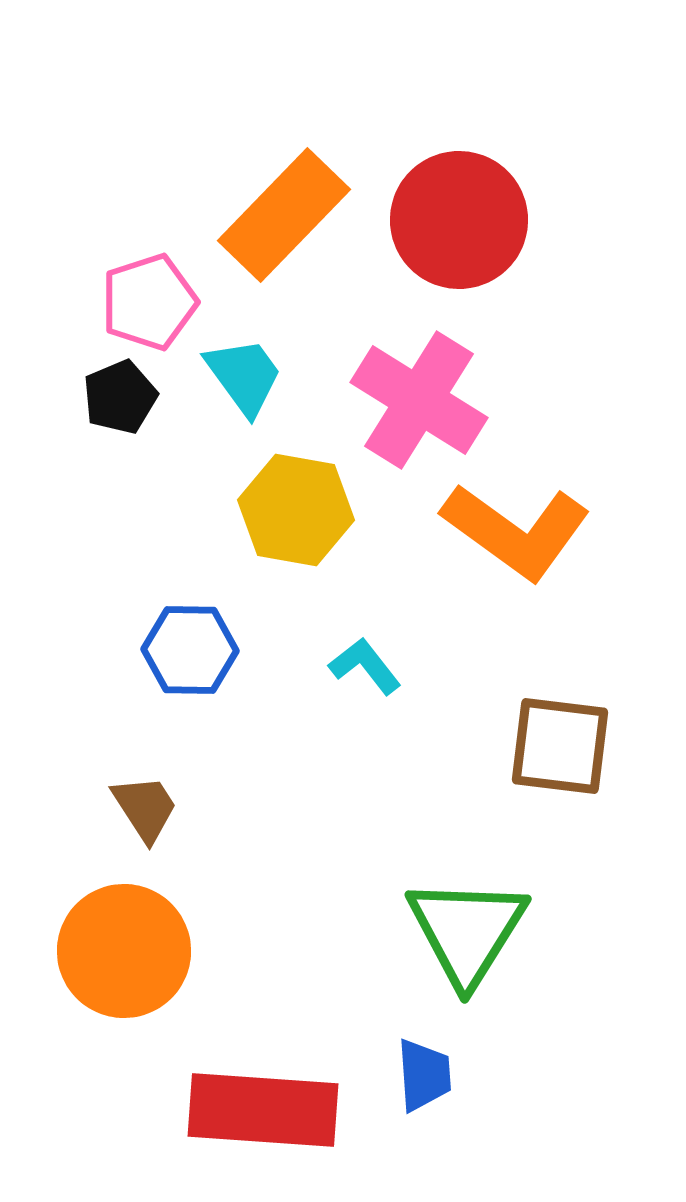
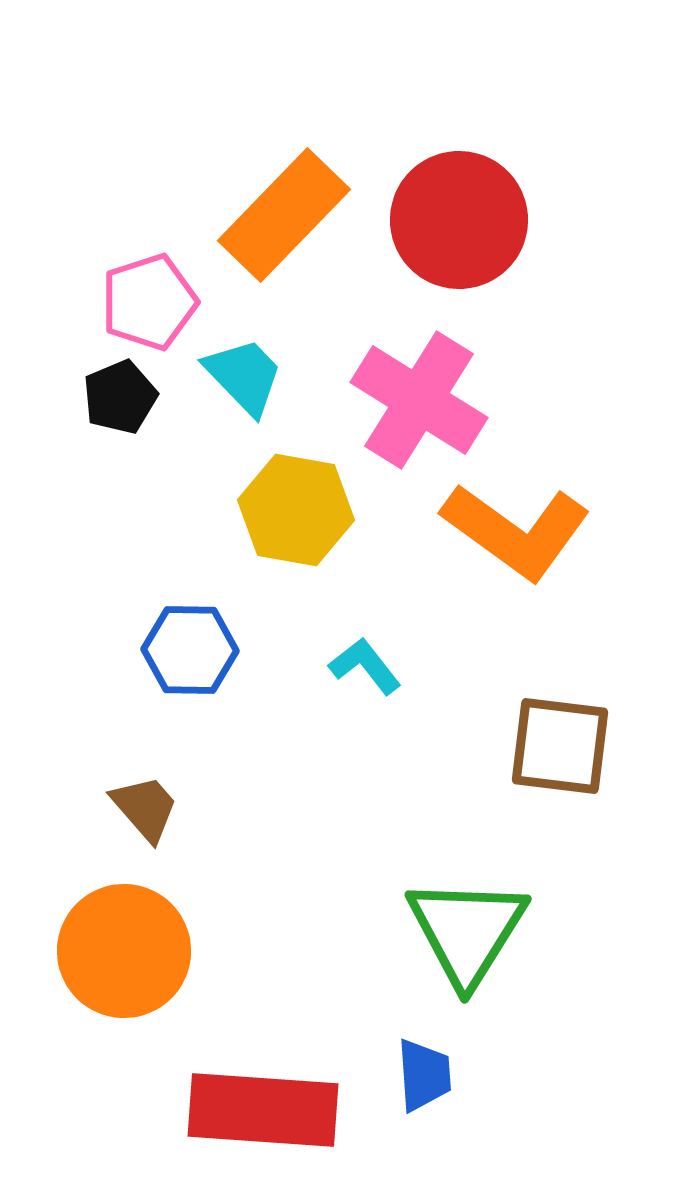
cyan trapezoid: rotated 8 degrees counterclockwise
brown trapezoid: rotated 8 degrees counterclockwise
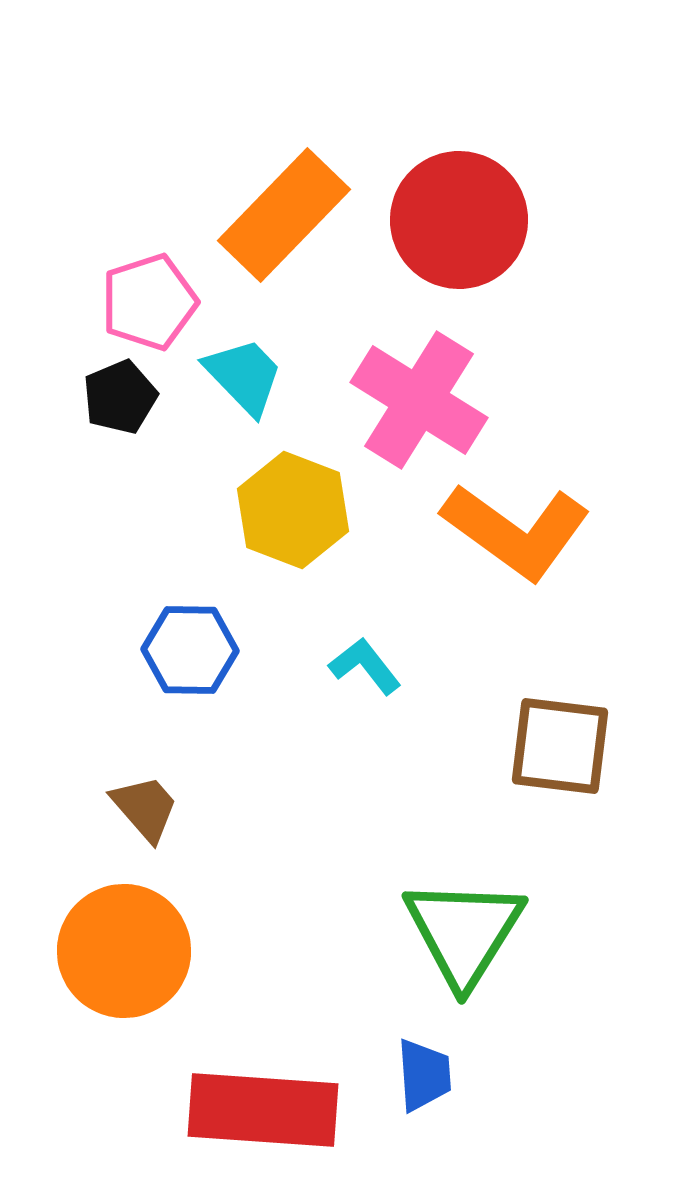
yellow hexagon: moved 3 px left; rotated 11 degrees clockwise
green triangle: moved 3 px left, 1 px down
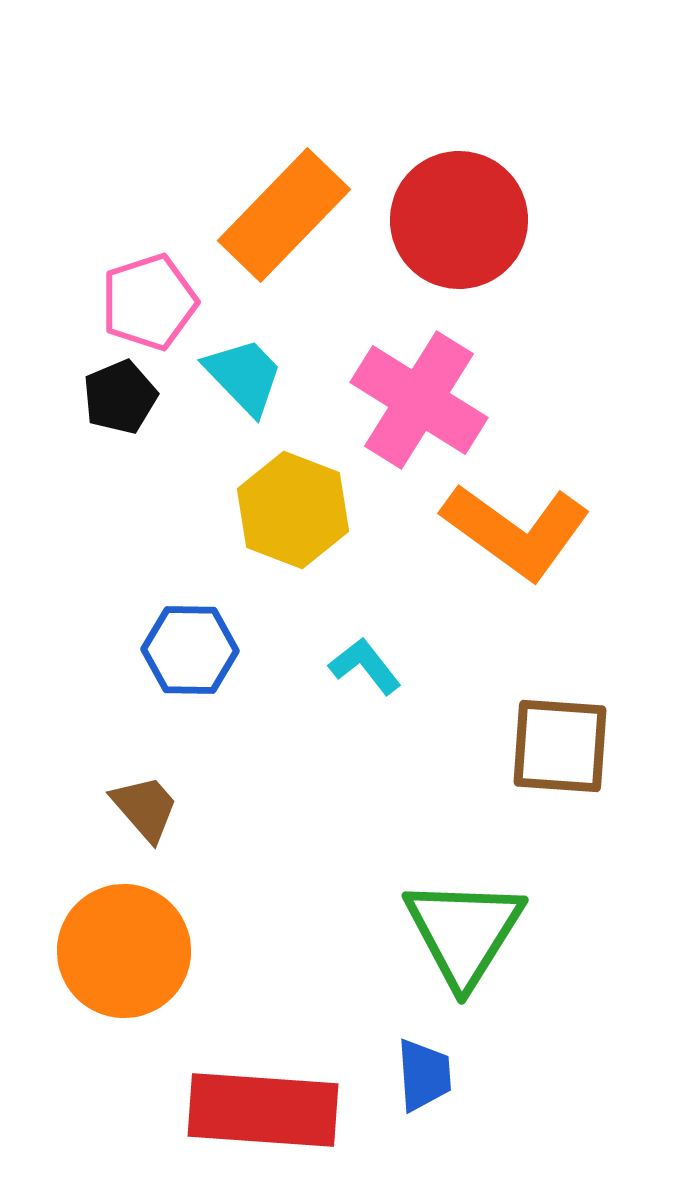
brown square: rotated 3 degrees counterclockwise
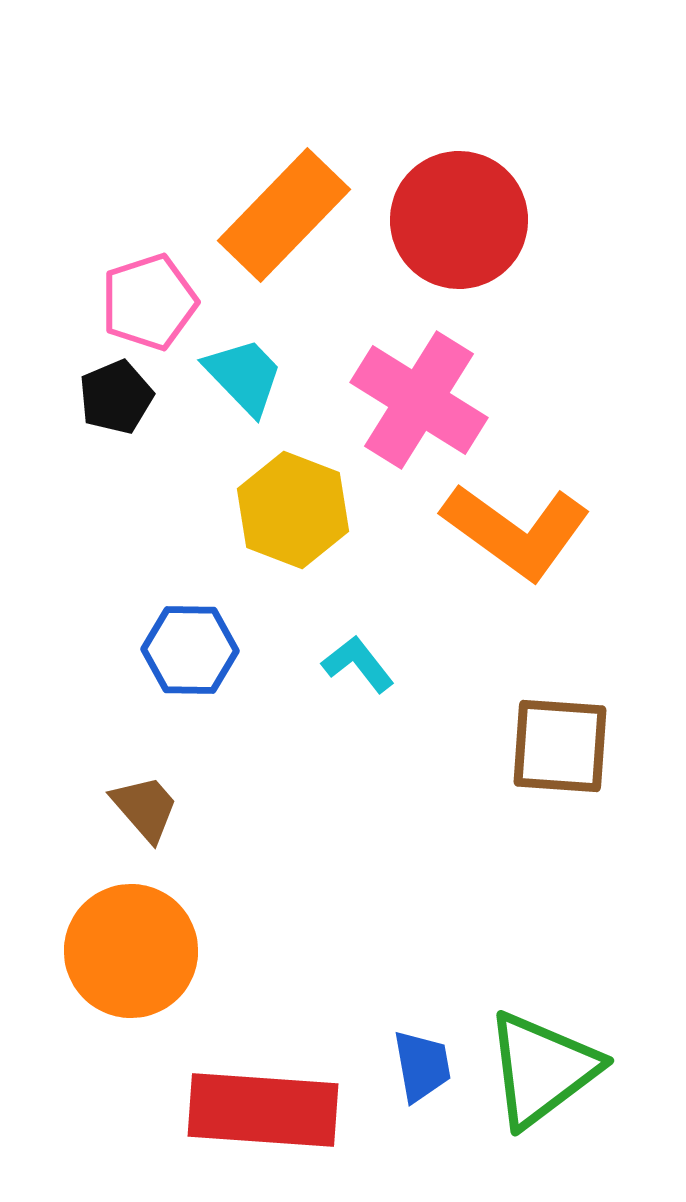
black pentagon: moved 4 px left
cyan L-shape: moved 7 px left, 2 px up
green triangle: moved 78 px right, 137 px down; rotated 21 degrees clockwise
orange circle: moved 7 px right
blue trapezoid: moved 2 px left, 9 px up; rotated 6 degrees counterclockwise
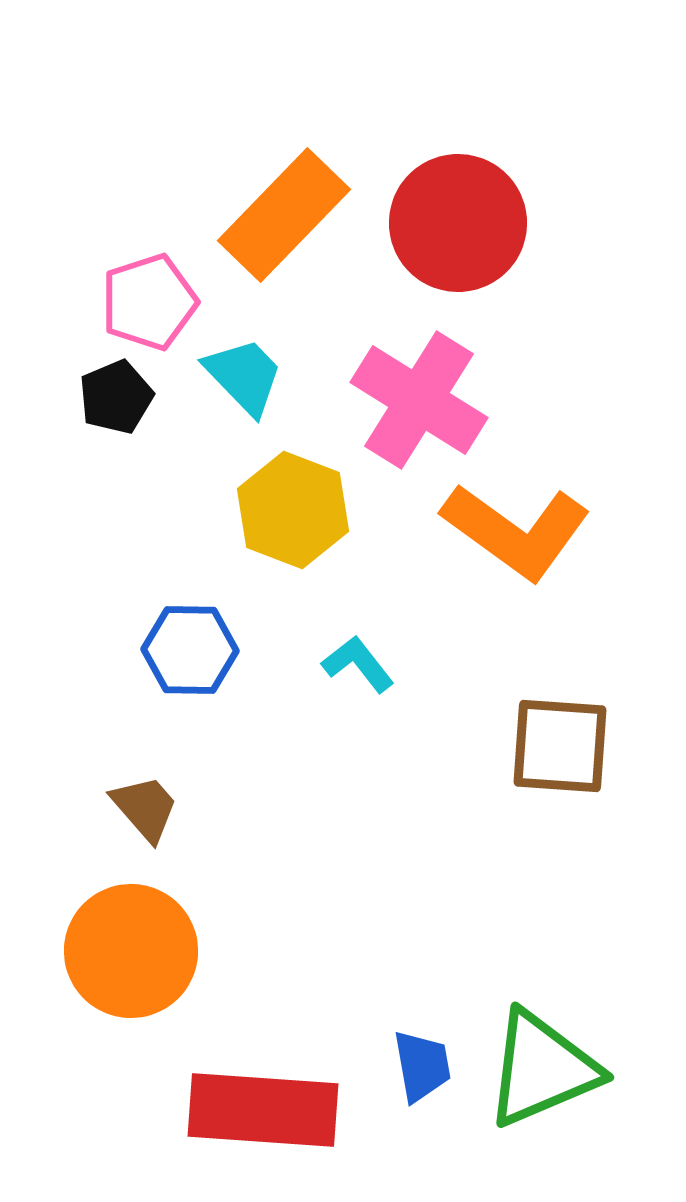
red circle: moved 1 px left, 3 px down
green triangle: rotated 14 degrees clockwise
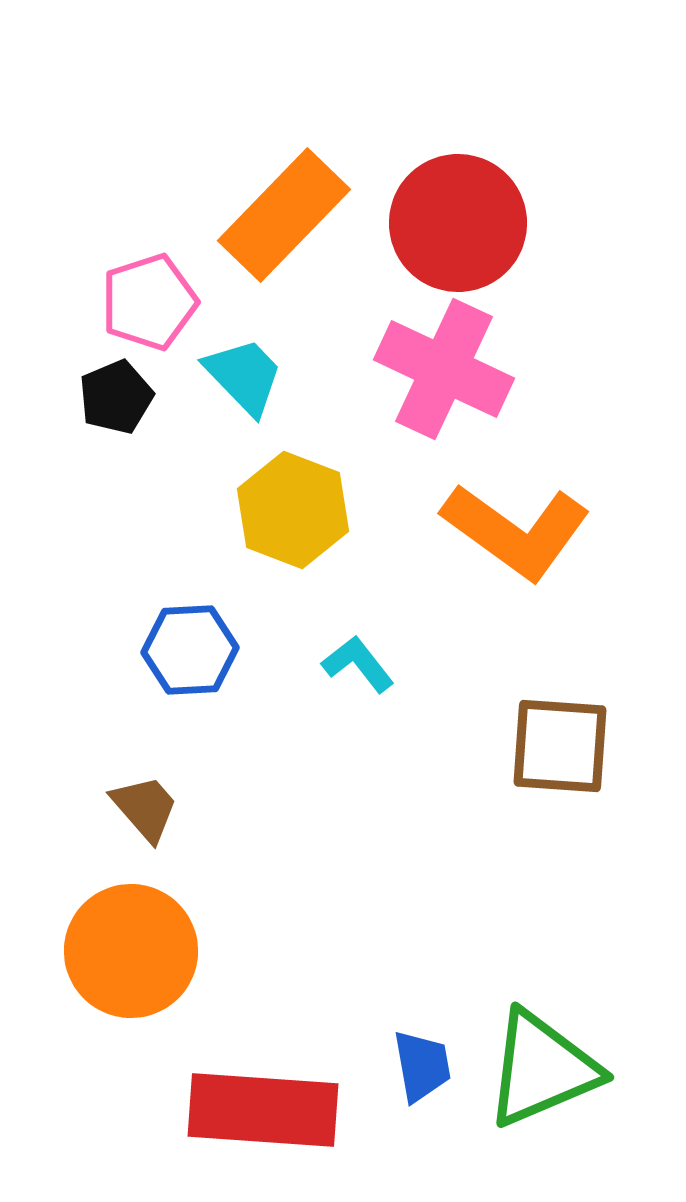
pink cross: moved 25 px right, 31 px up; rotated 7 degrees counterclockwise
blue hexagon: rotated 4 degrees counterclockwise
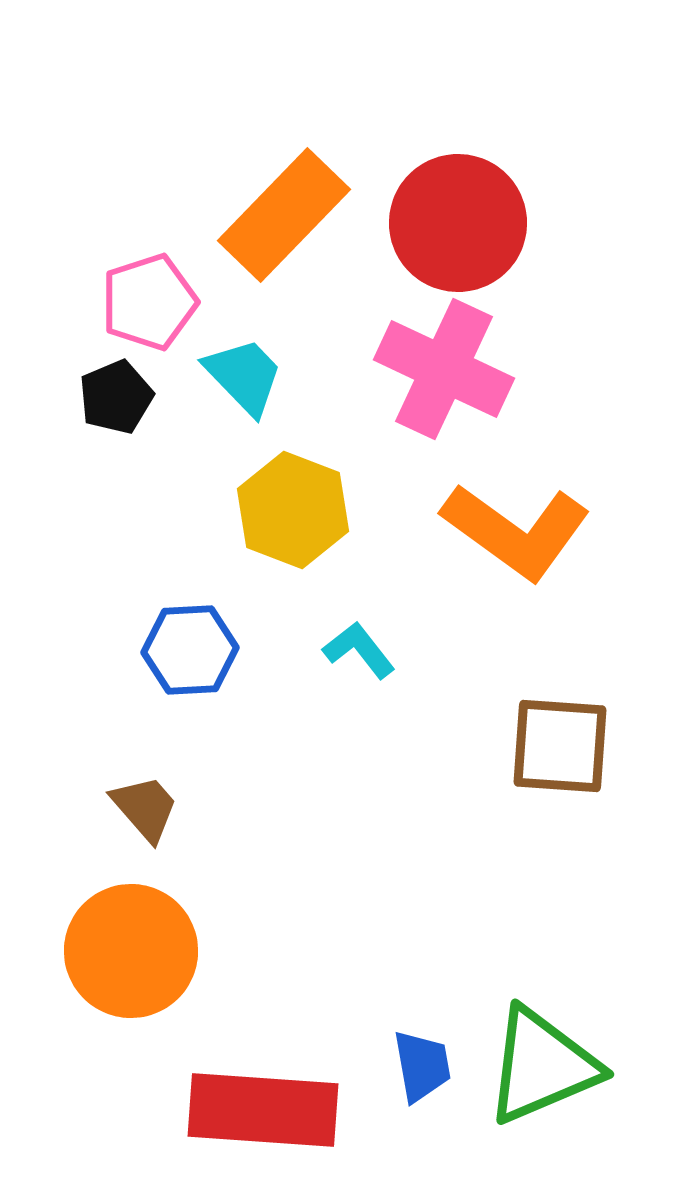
cyan L-shape: moved 1 px right, 14 px up
green triangle: moved 3 px up
